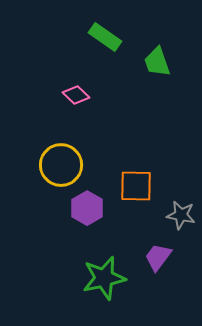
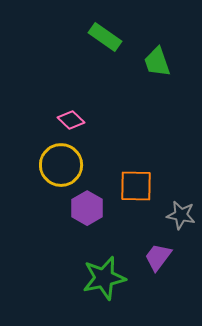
pink diamond: moved 5 px left, 25 px down
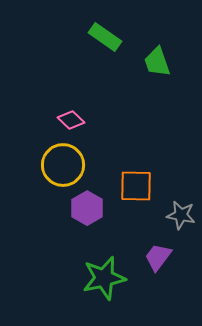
yellow circle: moved 2 px right
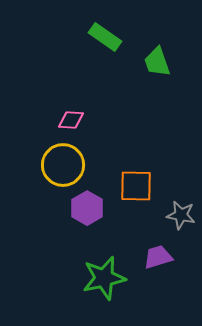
pink diamond: rotated 40 degrees counterclockwise
purple trapezoid: rotated 36 degrees clockwise
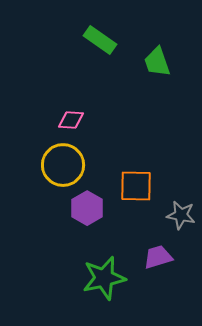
green rectangle: moved 5 px left, 3 px down
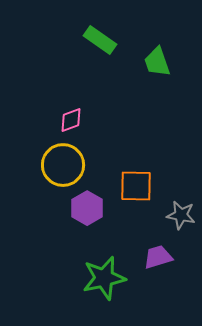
pink diamond: rotated 24 degrees counterclockwise
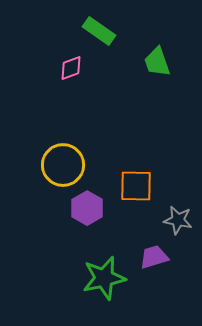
green rectangle: moved 1 px left, 9 px up
pink diamond: moved 52 px up
gray star: moved 3 px left, 5 px down
purple trapezoid: moved 4 px left
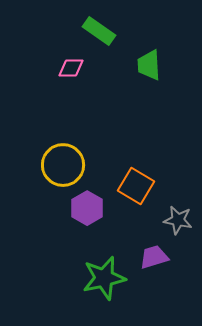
green trapezoid: moved 8 px left, 3 px down; rotated 16 degrees clockwise
pink diamond: rotated 20 degrees clockwise
orange square: rotated 30 degrees clockwise
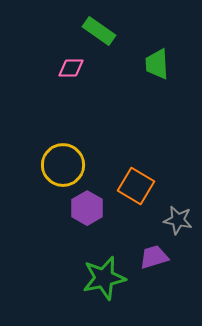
green trapezoid: moved 8 px right, 1 px up
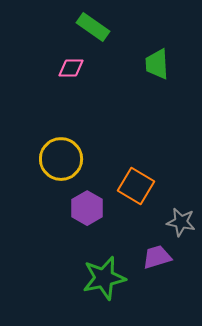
green rectangle: moved 6 px left, 4 px up
yellow circle: moved 2 px left, 6 px up
gray star: moved 3 px right, 2 px down
purple trapezoid: moved 3 px right
